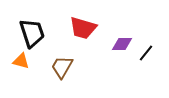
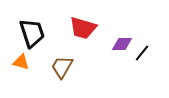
black line: moved 4 px left
orange triangle: moved 1 px down
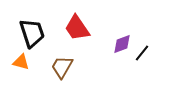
red trapezoid: moved 6 px left; rotated 40 degrees clockwise
purple diamond: rotated 20 degrees counterclockwise
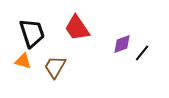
orange triangle: moved 2 px right, 1 px up
brown trapezoid: moved 7 px left
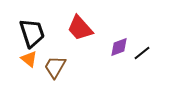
red trapezoid: moved 3 px right; rotated 8 degrees counterclockwise
purple diamond: moved 3 px left, 3 px down
black line: rotated 12 degrees clockwise
orange triangle: moved 6 px right, 2 px up; rotated 24 degrees clockwise
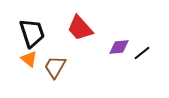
purple diamond: rotated 15 degrees clockwise
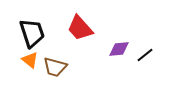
purple diamond: moved 2 px down
black line: moved 3 px right, 2 px down
orange triangle: moved 1 px right, 1 px down
brown trapezoid: rotated 105 degrees counterclockwise
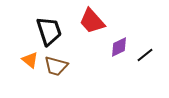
red trapezoid: moved 12 px right, 7 px up
black trapezoid: moved 17 px right, 2 px up
purple diamond: moved 2 px up; rotated 20 degrees counterclockwise
brown trapezoid: moved 1 px right, 1 px up
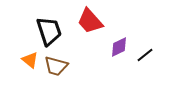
red trapezoid: moved 2 px left
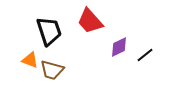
orange triangle: rotated 18 degrees counterclockwise
brown trapezoid: moved 4 px left, 4 px down
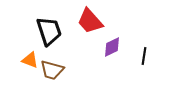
purple diamond: moved 7 px left
black line: moved 1 px left, 1 px down; rotated 42 degrees counterclockwise
